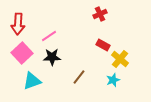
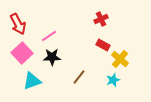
red cross: moved 1 px right, 5 px down
red arrow: rotated 30 degrees counterclockwise
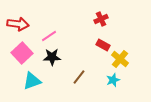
red arrow: rotated 55 degrees counterclockwise
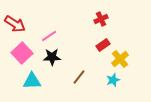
red arrow: moved 3 px left; rotated 25 degrees clockwise
red rectangle: rotated 64 degrees counterclockwise
yellow cross: rotated 12 degrees clockwise
cyan triangle: rotated 18 degrees clockwise
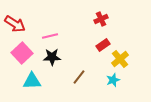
pink line: moved 1 px right; rotated 21 degrees clockwise
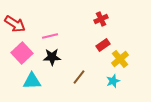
cyan star: moved 1 px down
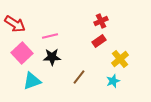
red cross: moved 2 px down
red rectangle: moved 4 px left, 4 px up
cyan triangle: rotated 18 degrees counterclockwise
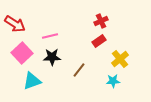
brown line: moved 7 px up
cyan star: rotated 16 degrees clockwise
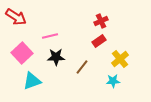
red arrow: moved 1 px right, 7 px up
black star: moved 4 px right
brown line: moved 3 px right, 3 px up
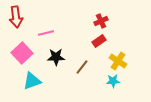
red arrow: rotated 50 degrees clockwise
pink line: moved 4 px left, 3 px up
yellow cross: moved 2 px left, 2 px down; rotated 18 degrees counterclockwise
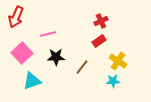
red arrow: rotated 30 degrees clockwise
pink line: moved 2 px right, 1 px down
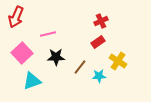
red rectangle: moved 1 px left, 1 px down
brown line: moved 2 px left
cyan star: moved 14 px left, 5 px up
